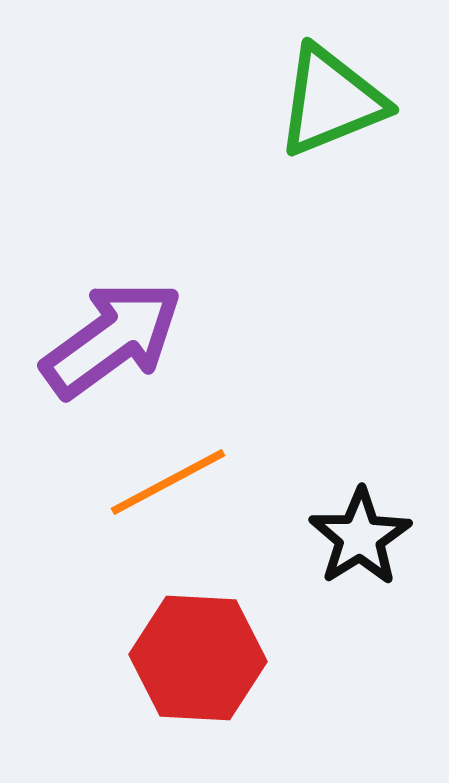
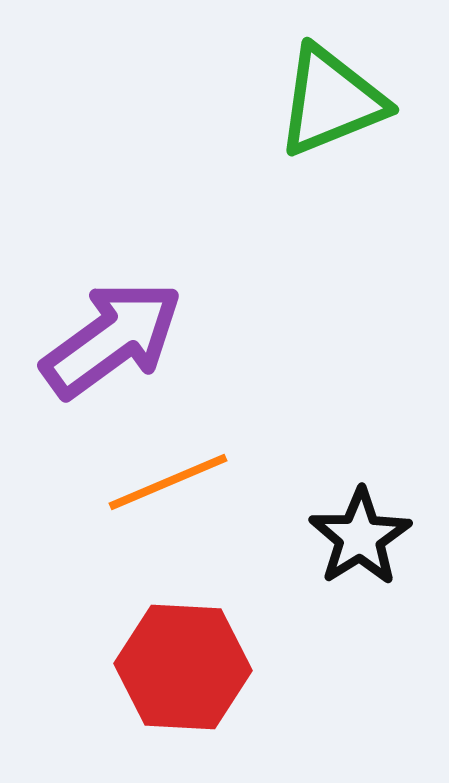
orange line: rotated 5 degrees clockwise
red hexagon: moved 15 px left, 9 px down
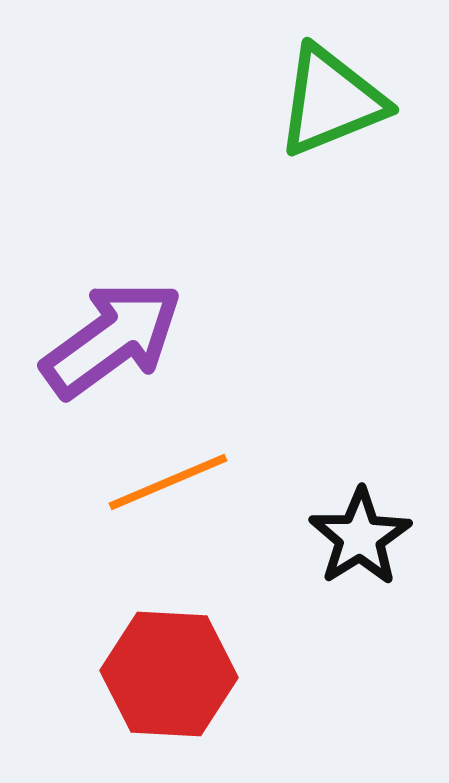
red hexagon: moved 14 px left, 7 px down
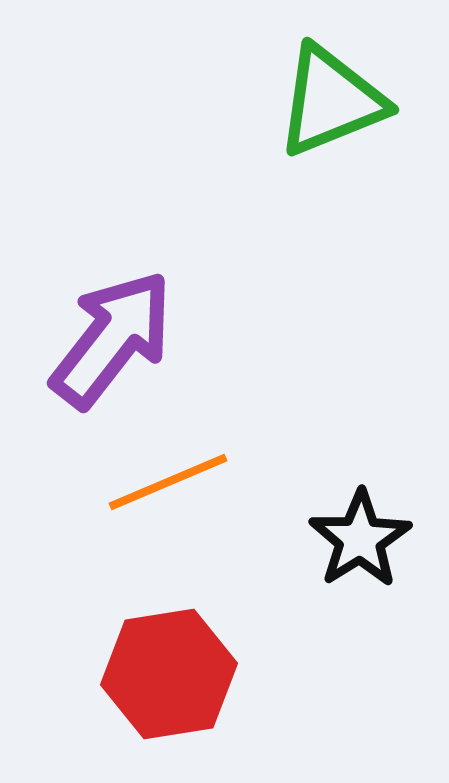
purple arrow: rotated 16 degrees counterclockwise
black star: moved 2 px down
red hexagon: rotated 12 degrees counterclockwise
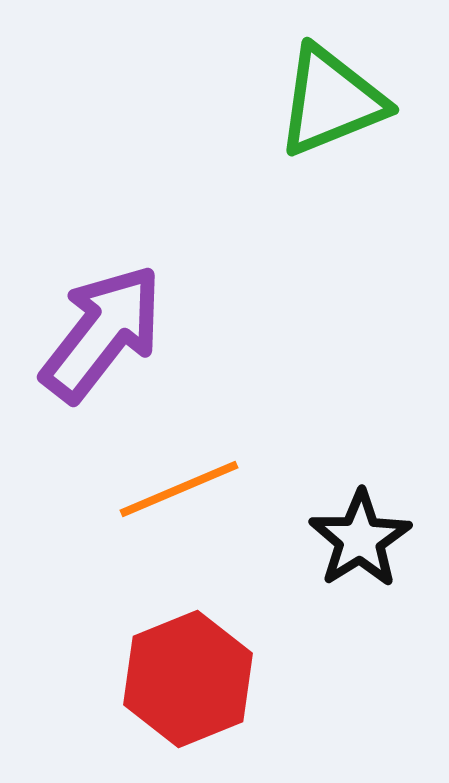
purple arrow: moved 10 px left, 6 px up
orange line: moved 11 px right, 7 px down
red hexagon: moved 19 px right, 5 px down; rotated 13 degrees counterclockwise
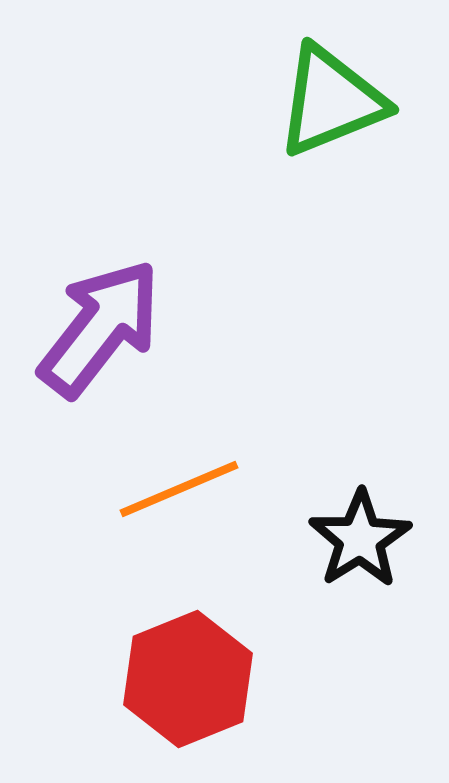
purple arrow: moved 2 px left, 5 px up
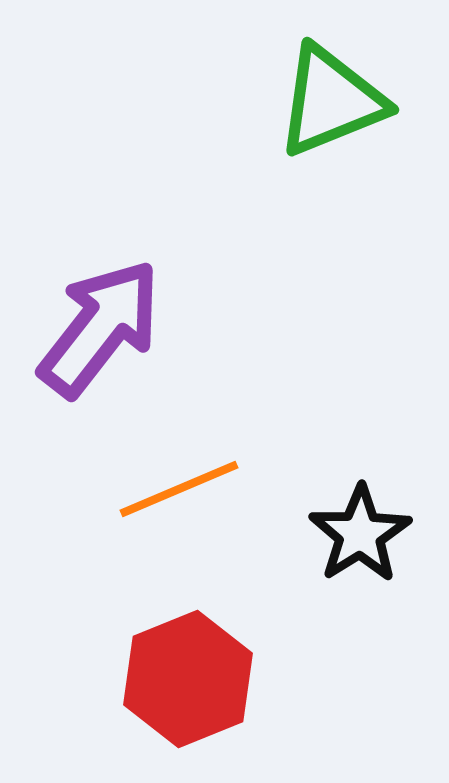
black star: moved 5 px up
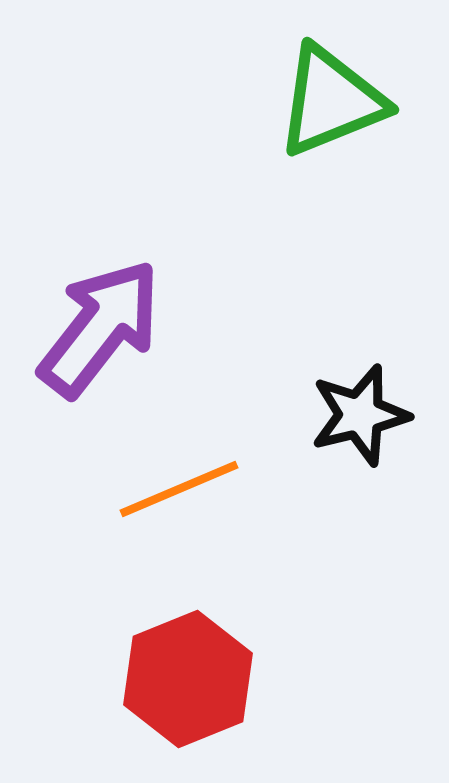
black star: moved 119 px up; rotated 18 degrees clockwise
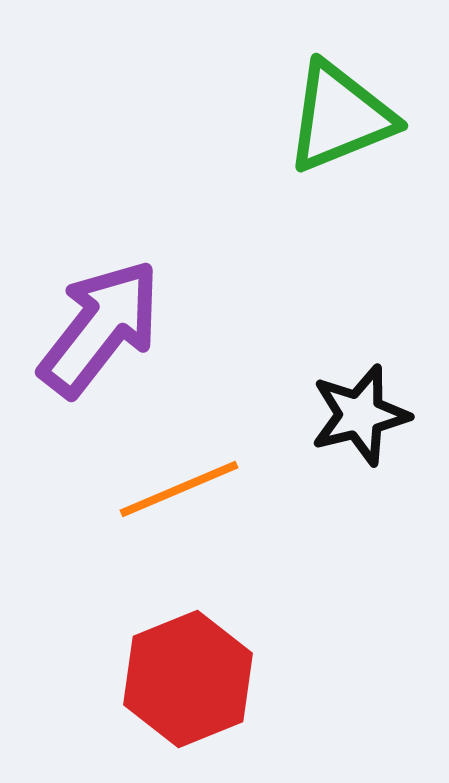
green triangle: moved 9 px right, 16 px down
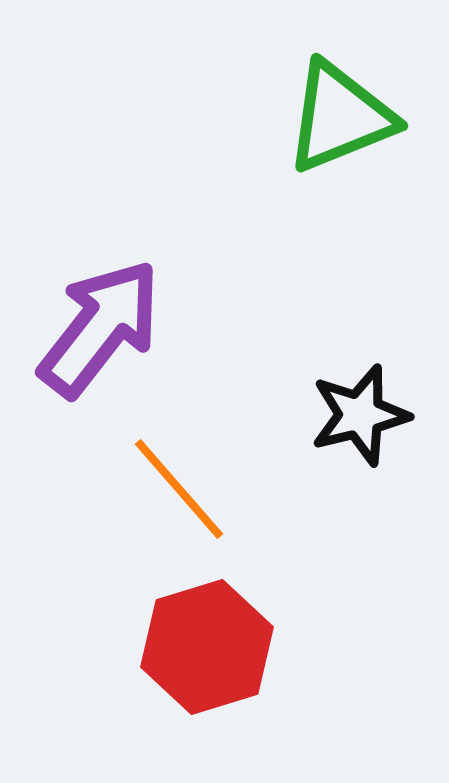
orange line: rotated 72 degrees clockwise
red hexagon: moved 19 px right, 32 px up; rotated 5 degrees clockwise
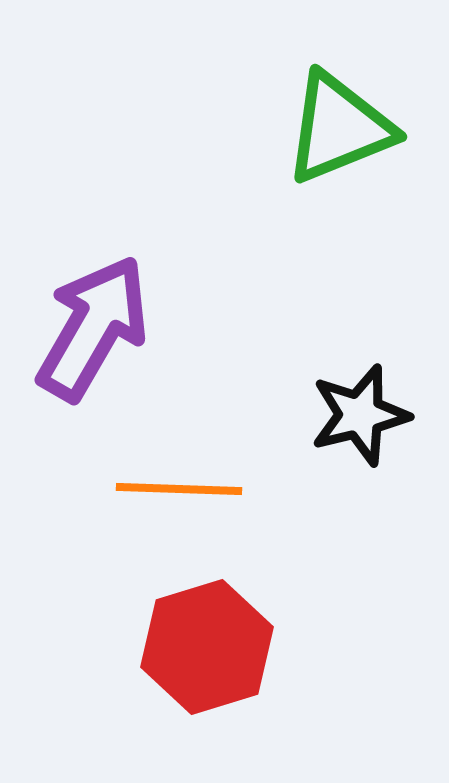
green triangle: moved 1 px left, 11 px down
purple arrow: moved 7 px left; rotated 8 degrees counterclockwise
orange line: rotated 47 degrees counterclockwise
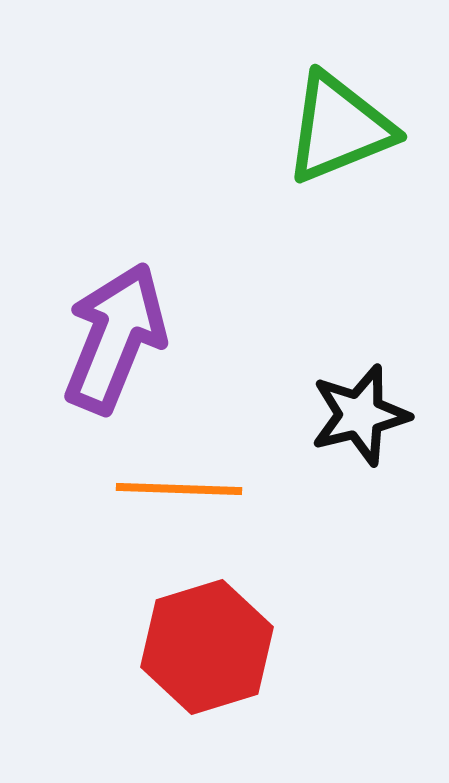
purple arrow: moved 22 px right, 10 px down; rotated 8 degrees counterclockwise
